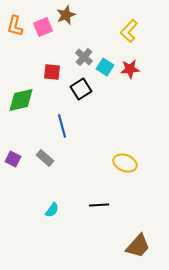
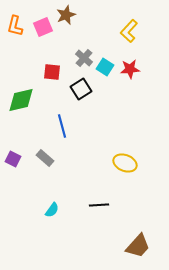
gray cross: moved 1 px down
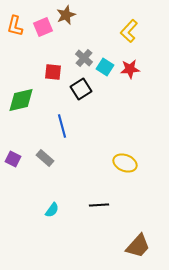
red square: moved 1 px right
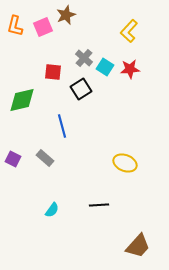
green diamond: moved 1 px right
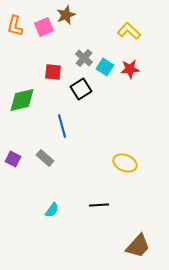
pink square: moved 1 px right
yellow L-shape: rotated 90 degrees clockwise
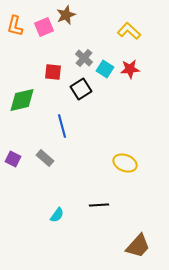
cyan square: moved 2 px down
cyan semicircle: moved 5 px right, 5 px down
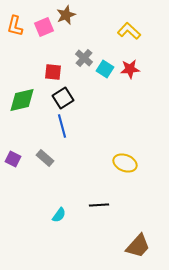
black square: moved 18 px left, 9 px down
cyan semicircle: moved 2 px right
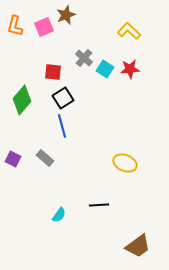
green diamond: rotated 36 degrees counterclockwise
brown trapezoid: rotated 12 degrees clockwise
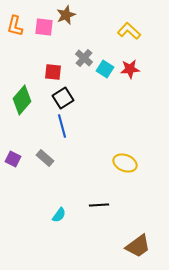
pink square: rotated 30 degrees clockwise
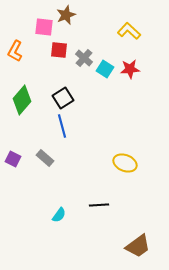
orange L-shape: moved 25 px down; rotated 15 degrees clockwise
red square: moved 6 px right, 22 px up
